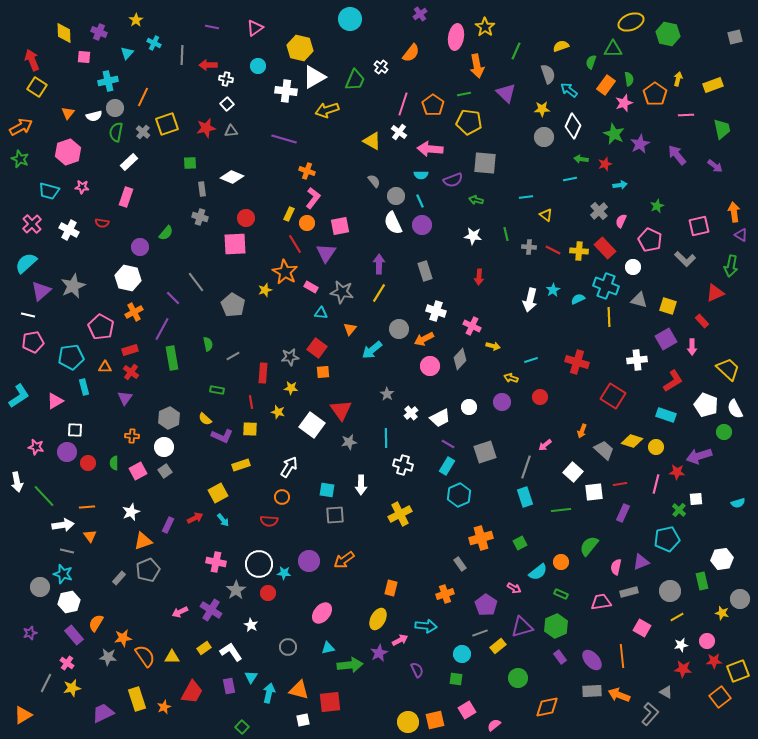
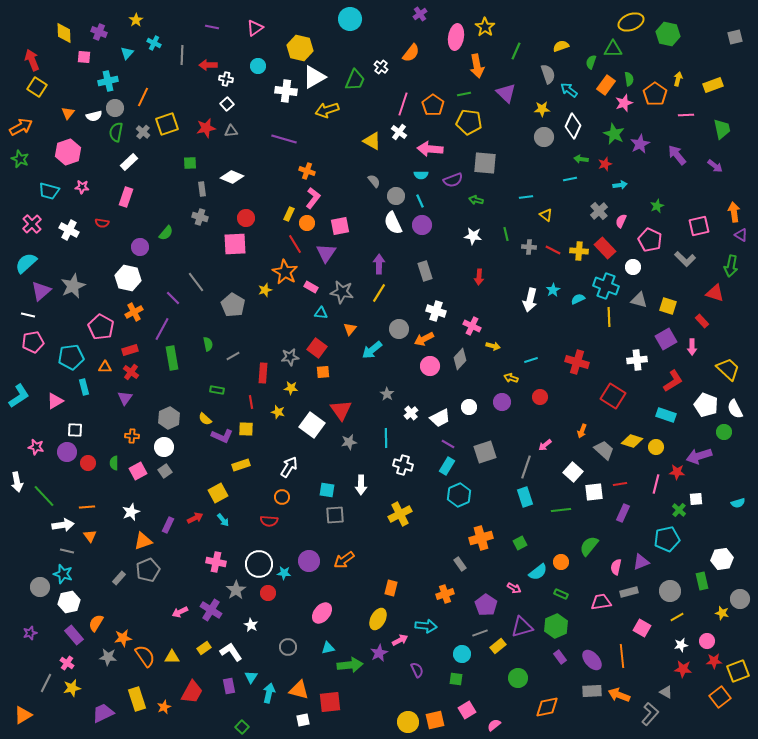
red triangle at (715, 293): rotated 42 degrees clockwise
yellow square at (250, 429): moved 4 px left
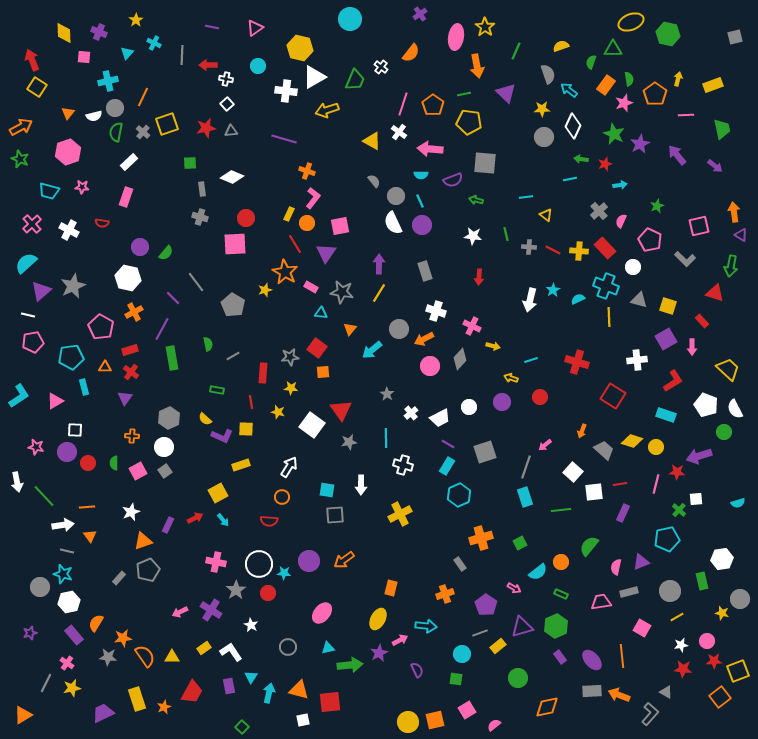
green semicircle at (166, 233): moved 20 px down
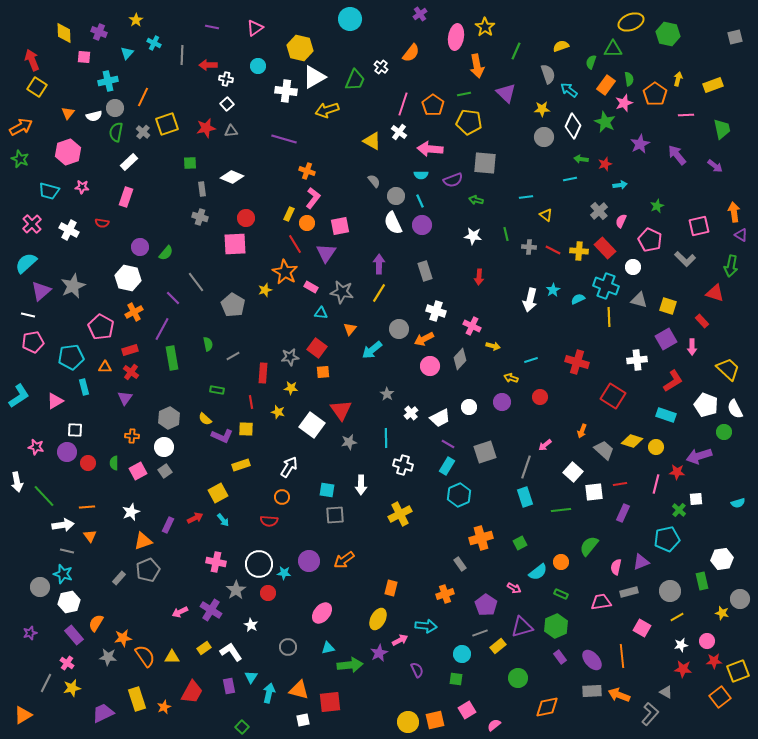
green star at (614, 134): moved 9 px left, 12 px up
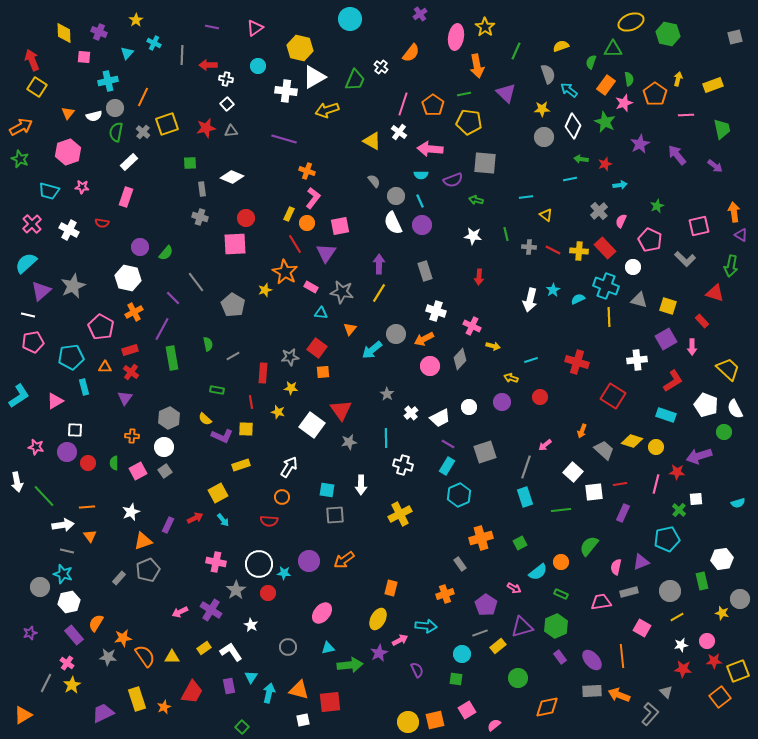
gray circle at (399, 329): moved 3 px left, 5 px down
yellow star at (72, 688): moved 3 px up; rotated 18 degrees counterclockwise
gray triangle at (666, 692): rotated 16 degrees clockwise
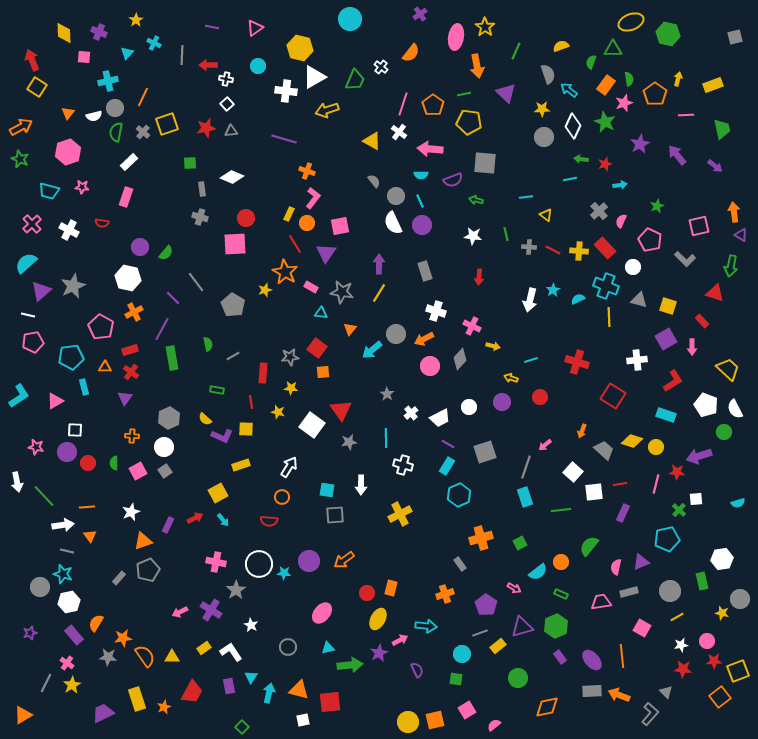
red circle at (268, 593): moved 99 px right
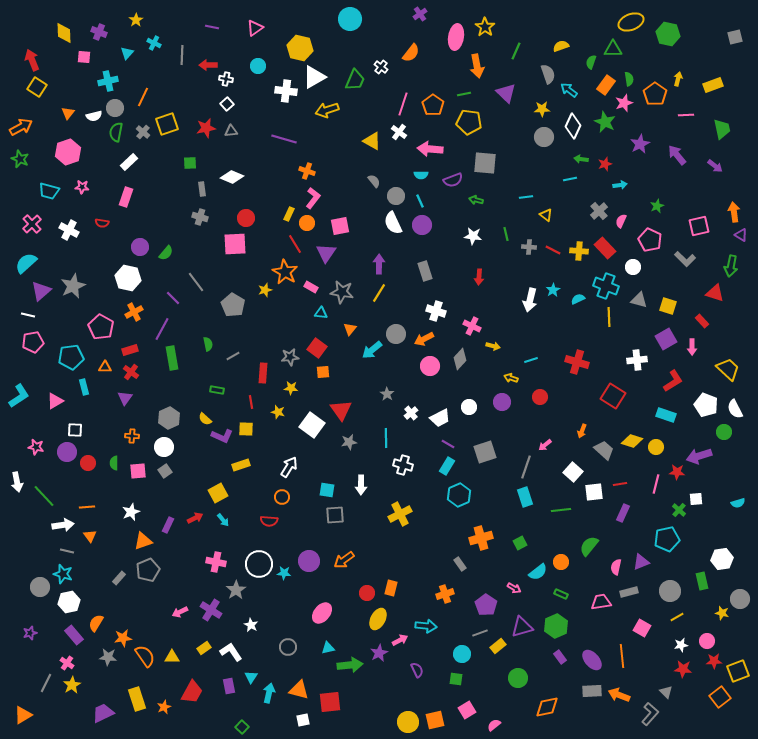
pink square at (138, 471): rotated 24 degrees clockwise
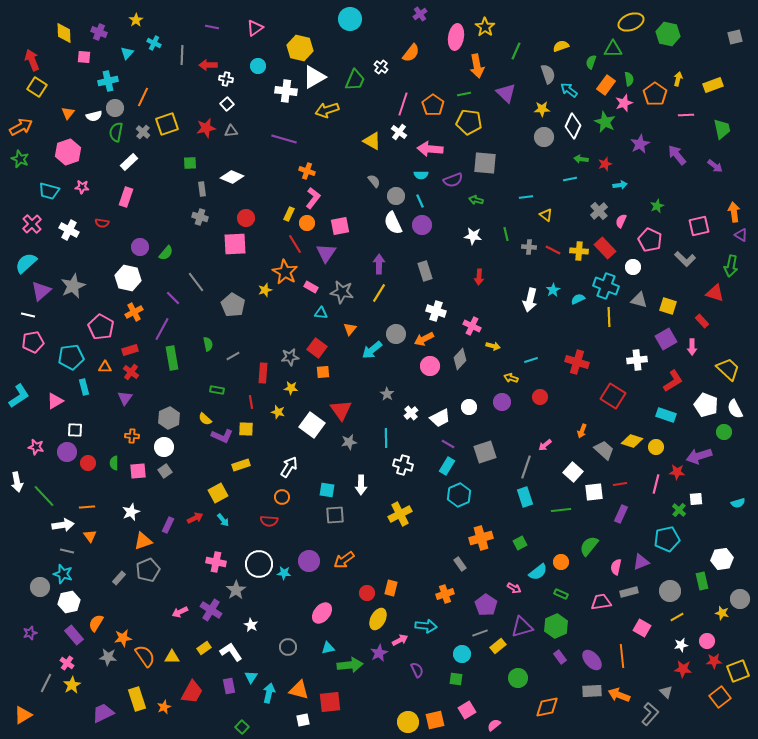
purple rectangle at (623, 513): moved 2 px left, 1 px down
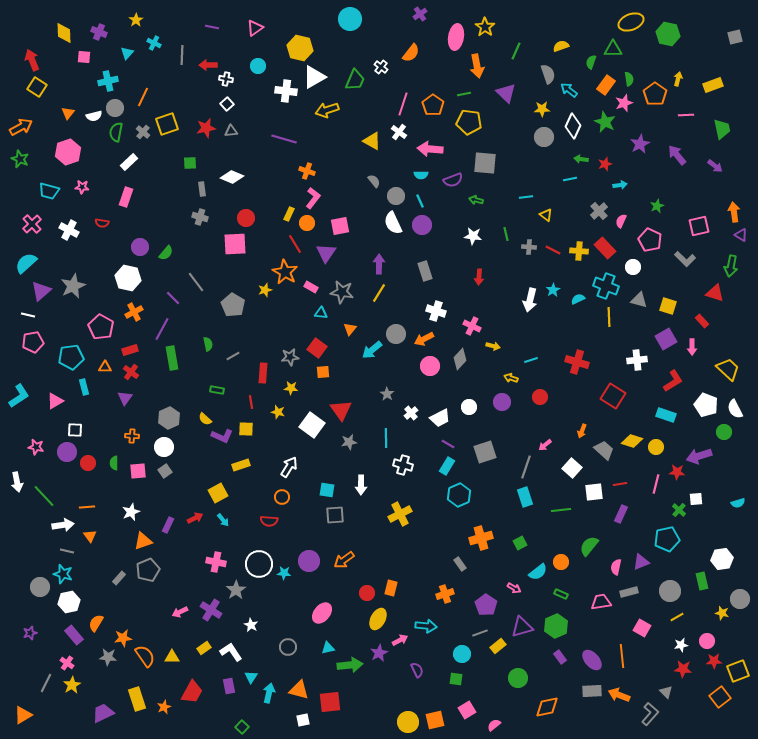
white square at (573, 472): moved 1 px left, 4 px up
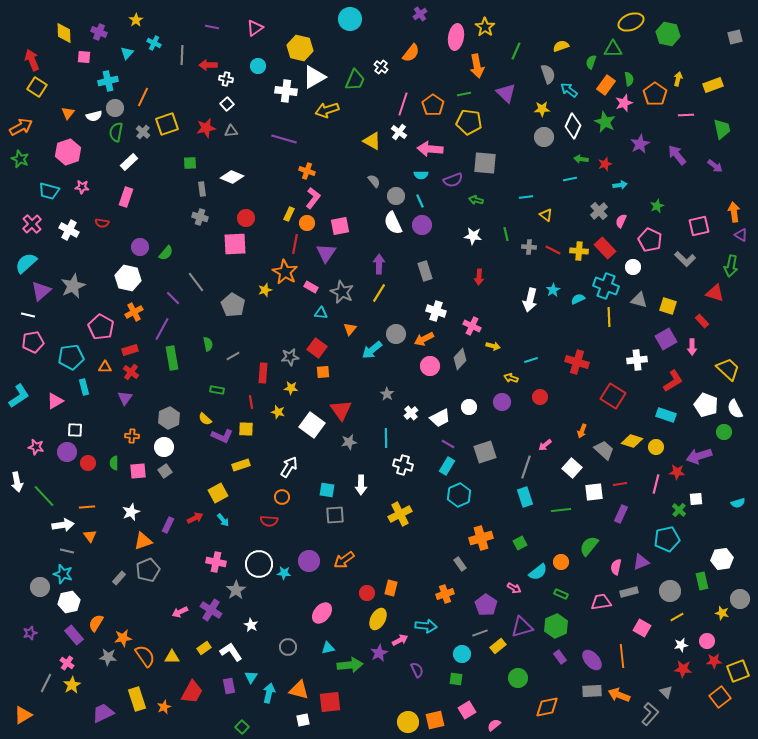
red line at (295, 244): rotated 42 degrees clockwise
gray star at (342, 292): rotated 15 degrees clockwise
